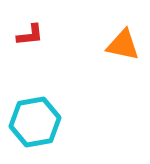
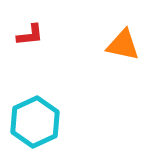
cyan hexagon: rotated 15 degrees counterclockwise
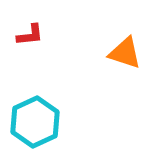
orange triangle: moved 2 px right, 8 px down; rotated 6 degrees clockwise
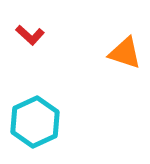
red L-shape: rotated 48 degrees clockwise
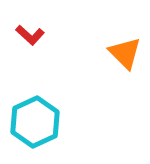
orange triangle: rotated 27 degrees clockwise
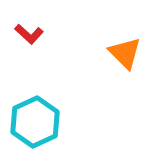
red L-shape: moved 1 px left, 1 px up
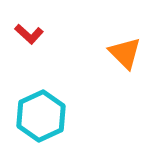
cyan hexagon: moved 6 px right, 6 px up
